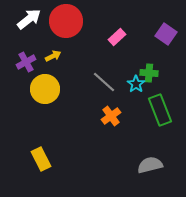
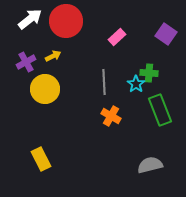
white arrow: moved 1 px right
gray line: rotated 45 degrees clockwise
orange cross: rotated 24 degrees counterclockwise
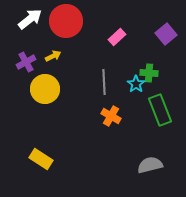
purple square: rotated 15 degrees clockwise
yellow rectangle: rotated 30 degrees counterclockwise
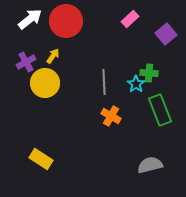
pink rectangle: moved 13 px right, 18 px up
yellow arrow: rotated 28 degrees counterclockwise
yellow circle: moved 6 px up
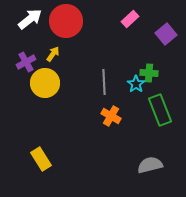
yellow arrow: moved 2 px up
yellow rectangle: rotated 25 degrees clockwise
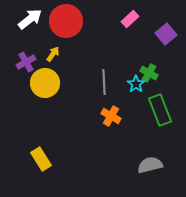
green cross: rotated 24 degrees clockwise
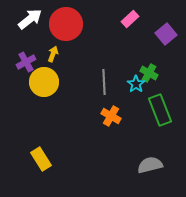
red circle: moved 3 px down
yellow arrow: rotated 14 degrees counterclockwise
yellow circle: moved 1 px left, 1 px up
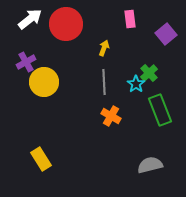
pink rectangle: rotated 54 degrees counterclockwise
yellow arrow: moved 51 px right, 6 px up
green cross: rotated 18 degrees clockwise
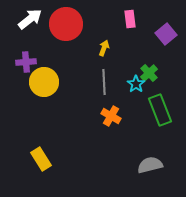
purple cross: rotated 24 degrees clockwise
